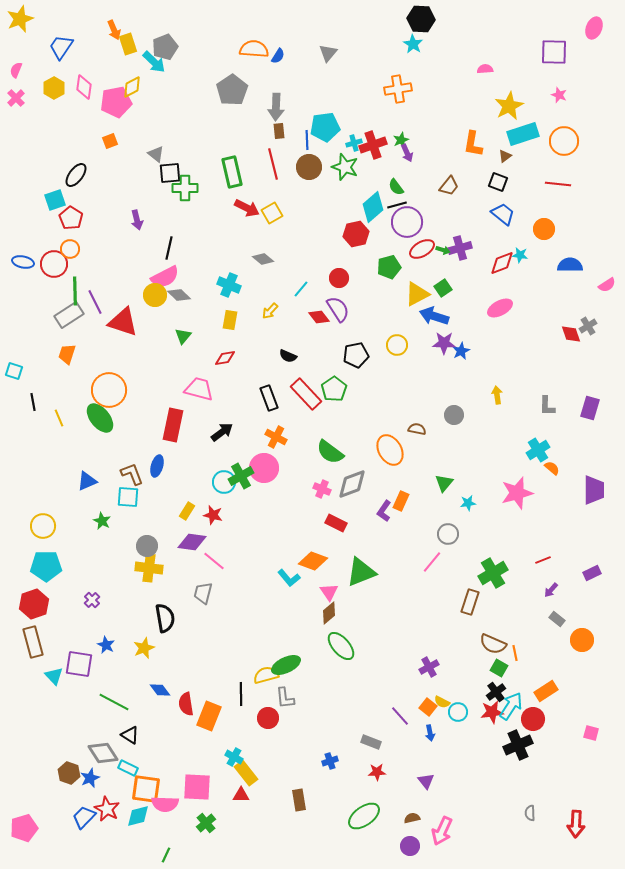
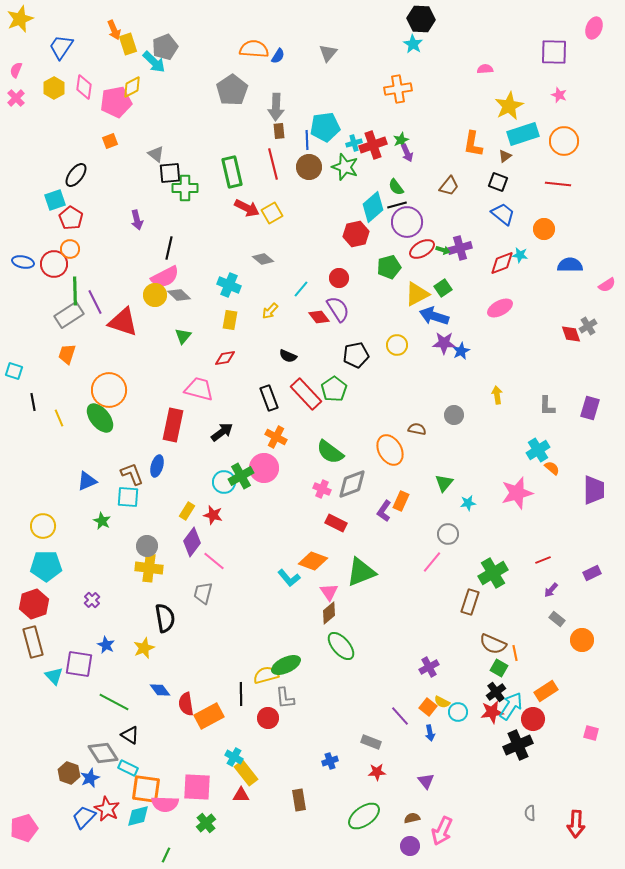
purple diamond at (192, 542): rotated 60 degrees counterclockwise
orange rectangle at (209, 716): rotated 40 degrees clockwise
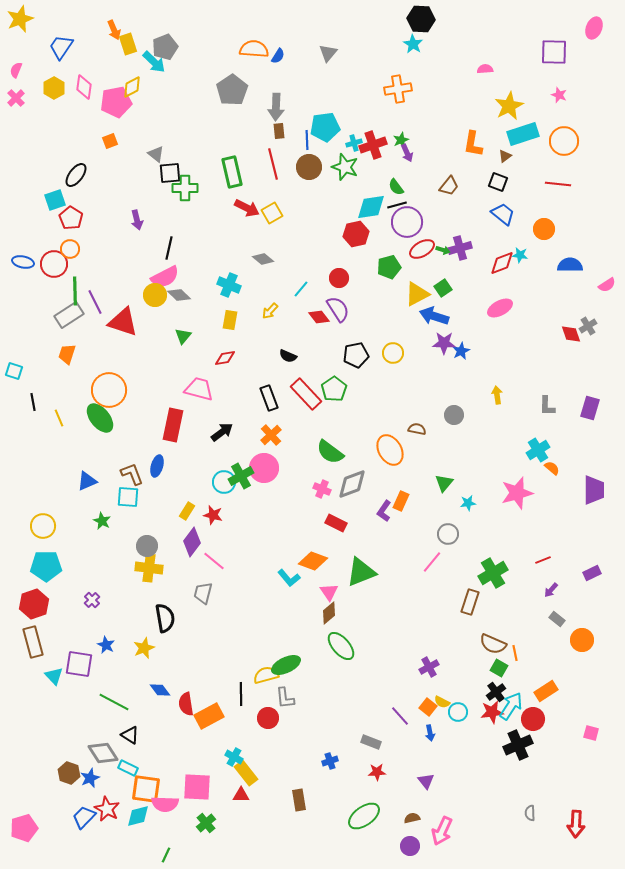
cyan diamond at (373, 207): moved 2 px left; rotated 32 degrees clockwise
yellow circle at (397, 345): moved 4 px left, 8 px down
orange cross at (276, 437): moved 5 px left, 2 px up; rotated 20 degrees clockwise
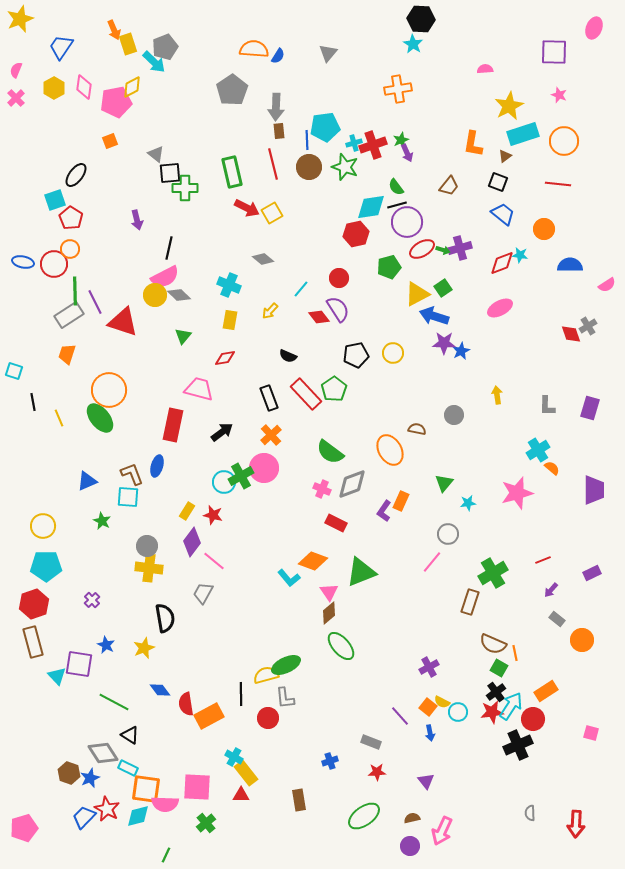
gray trapezoid at (203, 593): rotated 15 degrees clockwise
cyan triangle at (54, 676): moved 3 px right
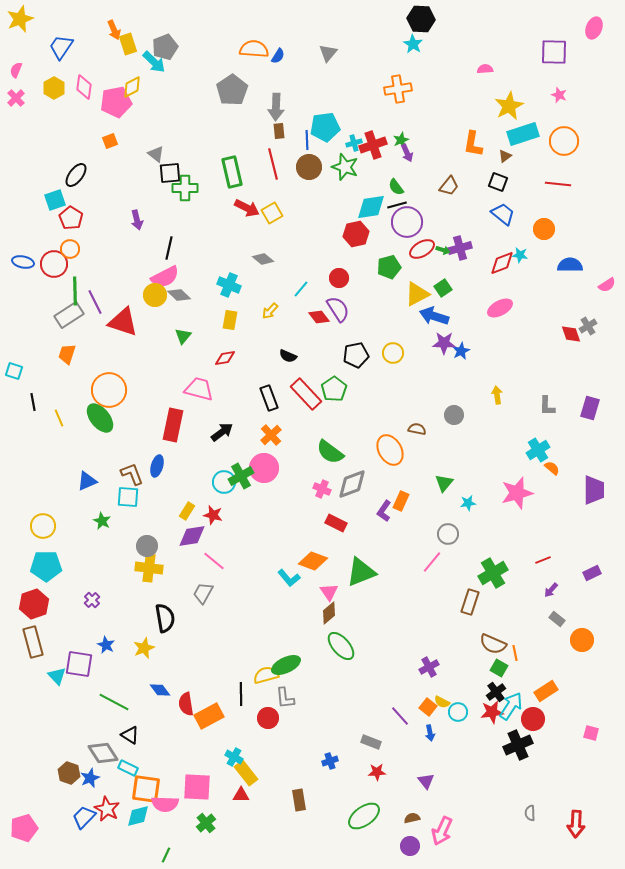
purple diamond at (192, 542): moved 6 px up; rotated 44 degrees clockwise
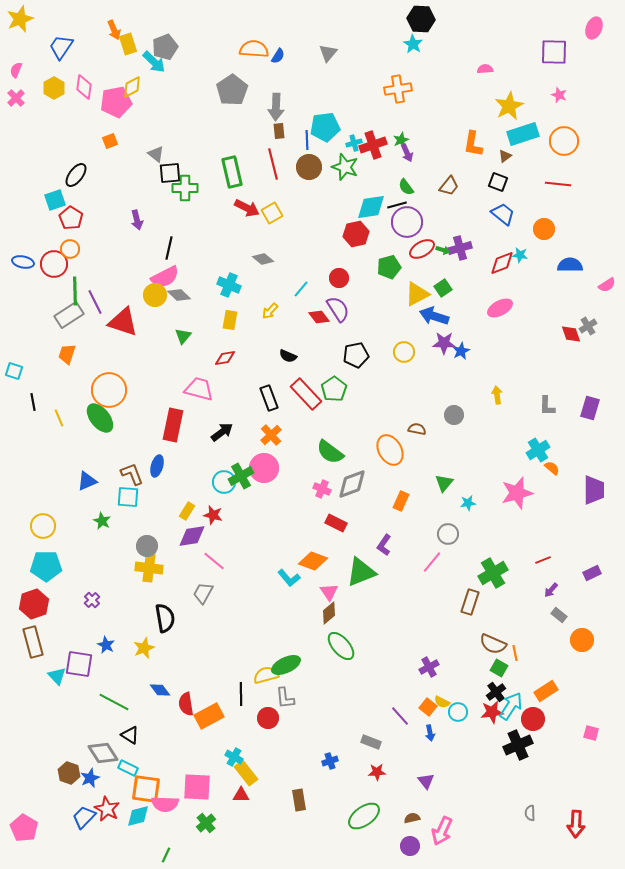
green semicircle at (396, 187): moved 10 px right
yellow circle at (393, 353): moved 11 px right, 1 px up
purple L-shape at (384, 511): moved 34 px down
gray rectangle at (557, 619): moved 2 px right, 4 px up
pink pentagon at (24, 828): rotated 24 degrees counterclockwise
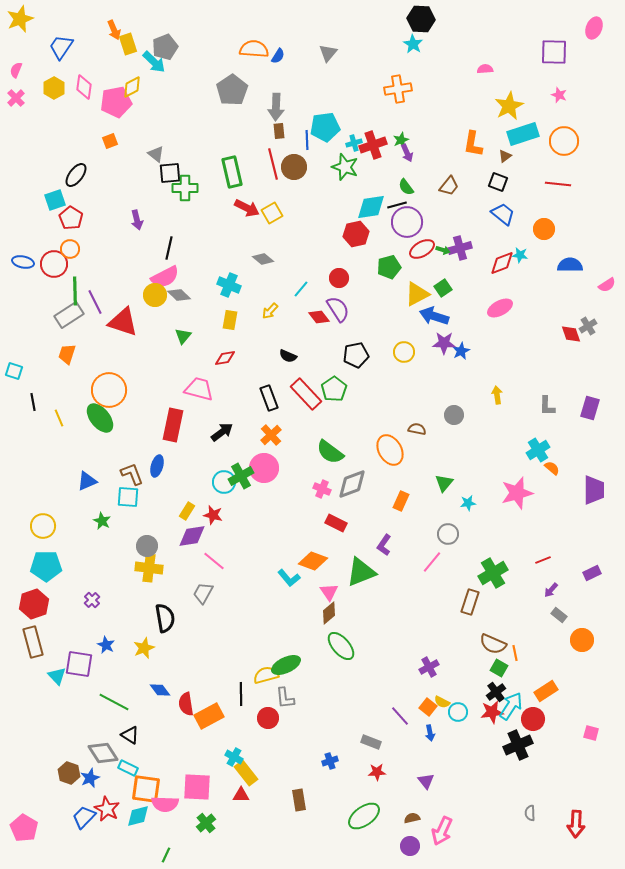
brown circle at (309, 167): moved 15 px left
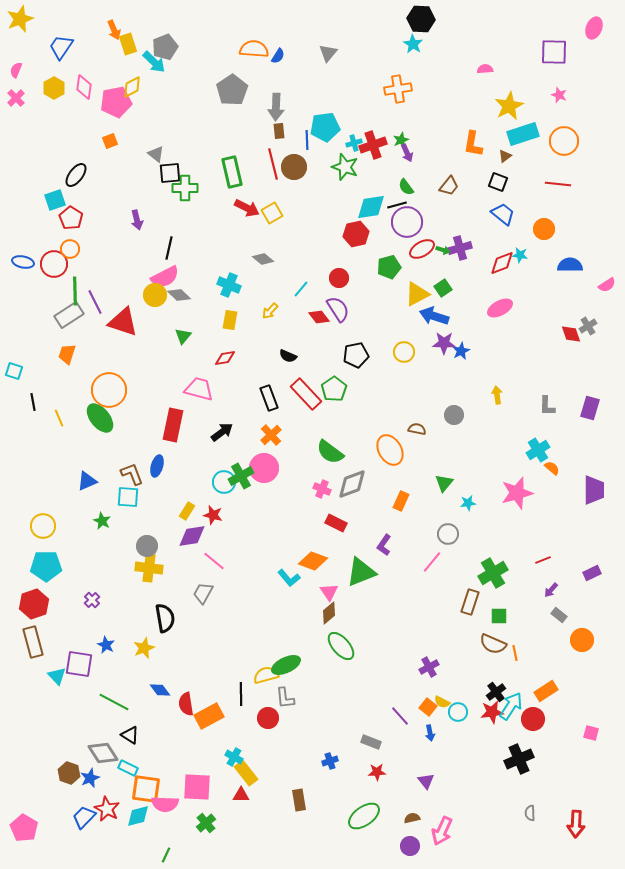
green square at (499, 668): moved 52 px up; rotated 30 degrees counterclockwise
black cross at (518, 745): moved 1 px right, 14 px down
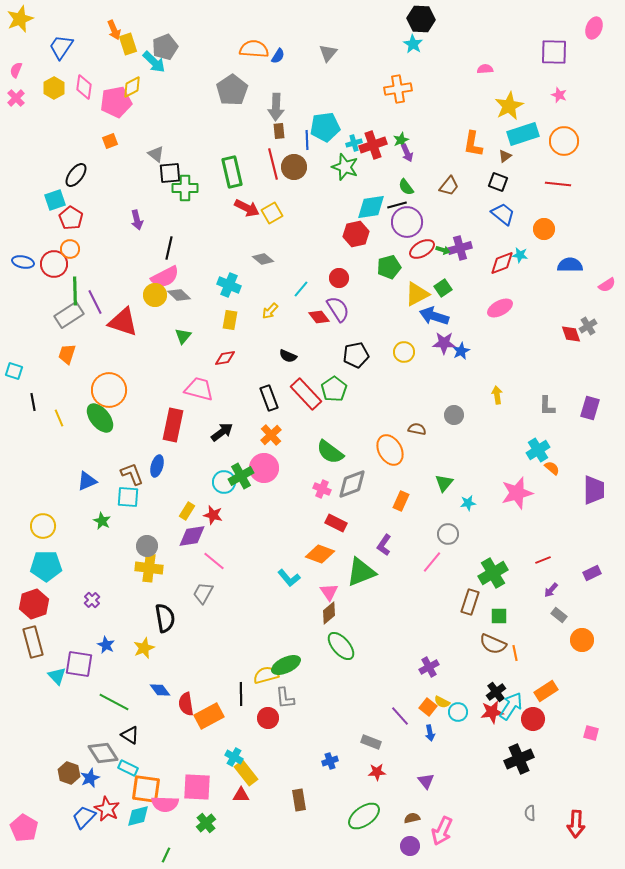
orange diamond at (313, 561): moved 7 px right, 7 px up
